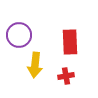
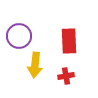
purple circle: moved 1 px down
red rectangle: moved 1 px left, 1 px up
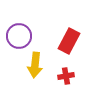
red rectangle: rotated 30 degrees clockwise
